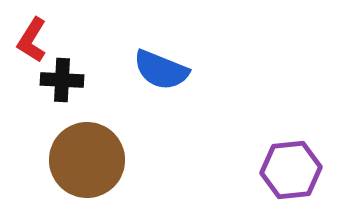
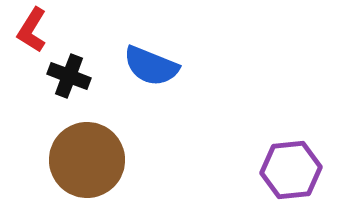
red L-shape: moved 10 px up
blue semicircle: moved 10 px left, 4 px up
black cross: moved 7 px right, 4 px up; rotated 18 degrees clockwise
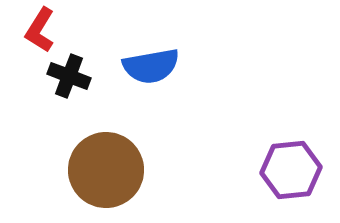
red L-shape: moved 8 px right
blue semicircle: rotated 32 degrees counterclockwise
brown circle: moved 19 px right, 10 px down
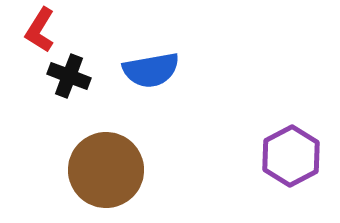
blue semicircle: moved 4 px down
purple hexagon: moved 14 px up; rotated 22 degrees counterclockwise
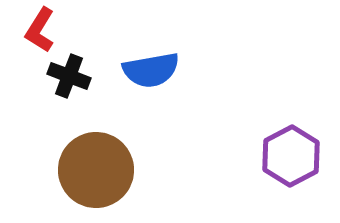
brown circle: moved 10 px left
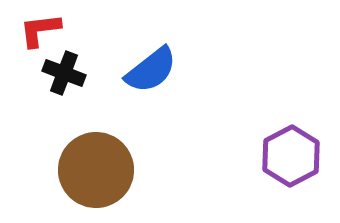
red L-shape: rotated 51 degrees clockwise
blue semicircle: rotated 28 degrees counterclockwise
black cross: moved 5 px left, 3 px up
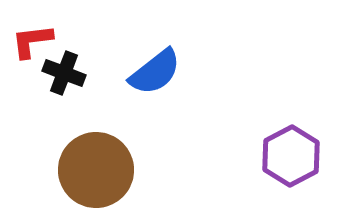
red L-shape: moved 8 px left, 11 px down
blue semicircle: moved 4 px right, 2 px down
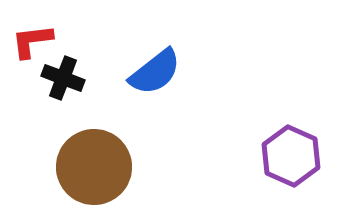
black cross: moved 1 px left, 5 px down
purple hexagon: rotated 8 degrees counterclockwise
brown circle: moved 2 px left, 3 px up
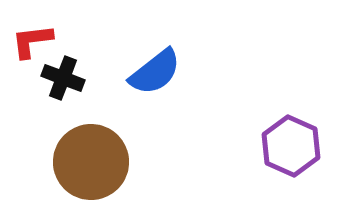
purple hexagon: moved 10 px up
brown circle: moved 3 px left, 5 px up
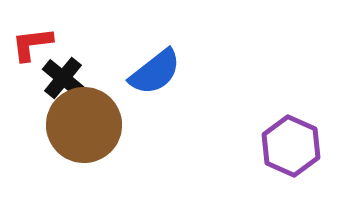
red L-shape: moved 3 px down
black cross: rotated 18 degrees clockwise
brown circle: moved 7 px left, 37 px up
